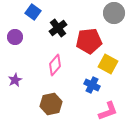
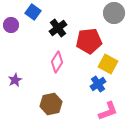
purple circle: moved 4 px left, 12 px up
pink diamond: moved 2 px right, 3 px up; rotated 10 degrees counterclockwise
blue cross: moved 6 px right, 1 px up; rotated 28 degrees clockwise
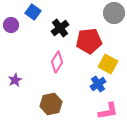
black cross: moved 2 px right
pink L-shape: rotated 10 degrees clockwise
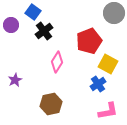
black cross: moved 16 px left, 3 px down
red pentagon: rotated 15 degrees counterclockwise
